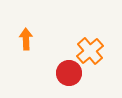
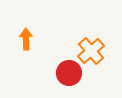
orange cross: moved 1 px right
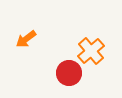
orange arrow: rotated 125 degrees counterclockwise
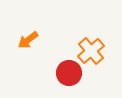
orange arrow: moved 2 px right, 1 px down
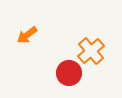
orange arrow: moved 1 px left, 5 px up
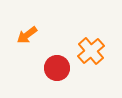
red circle: moved 12 px left, 5 px up
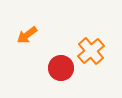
red circle: moved 4 px right
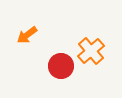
red circle: moved 2 px up
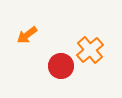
orange cross: moved 1 px left, 1 px up
